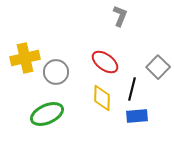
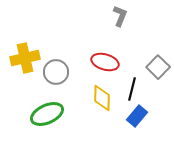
red ellipse: rotated 20 degrees counterclockwise
blue rectangle: rotated 45 degrees counterclockwise
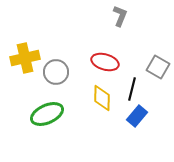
gray square: rotated 15 degrees counterclockwise
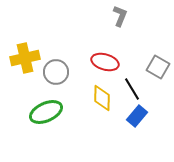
black line: rotated 45 degrees counterclockwise
green ellipse: moved 1 px left, 2 px up
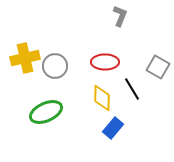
red ellipse: rotated 16 degrees counterclockwise
gray circle: moved 1 px left, 6 px up
blue rectangle: moved 24 px left, 12 px down
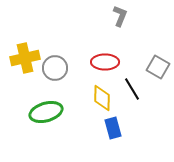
gray circle: moved 2 px down
green ellipse: rotated 8 degrees clockwise
blue rectangle: rotated 55 degrees counterclockwise
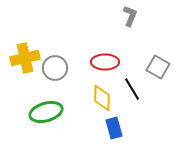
gray L-shape: moved 10 px right
blue rectangle: moved 1 px right
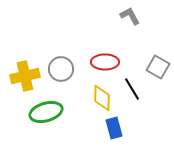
gray L-shape: rotated 50 degrees counterclockwise
yellow cross: moved 18 px down
gray circle: moved 6 px right, 1 px down
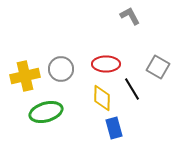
red ellipse: moved 1 px right, 2 px down
